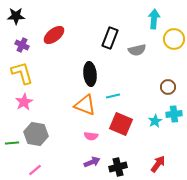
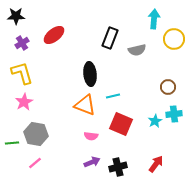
purple cross: moved 2 px up; rotated 32 degrees clockwise
red arrow: moved 2 px left
pink line: moved 7 px up
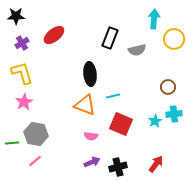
pink line: moved 2 px up
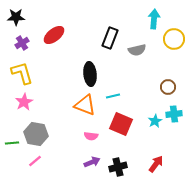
black star: moved 1 px down
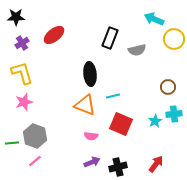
cyan arrow: rotated 72 degrees counterclockwise
pink star: rotated 12 degrees clockwise
gray hexagon: moved 1 px left, 2 px down; rotated 10 degrees clockwise
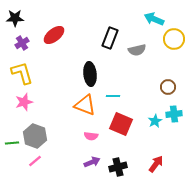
black star: moved 1 px left, 1 px down
cyan line: rotated 16 degrees clockwise
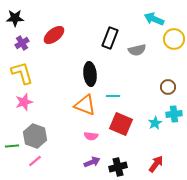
cyan star: moved 2 px down
green line: moved 3 px down
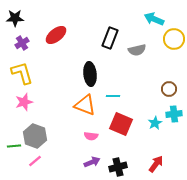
red ellipse: moved 2 px right
brown circle: moved 1 px right, 2 px down
green line: moved 2 px right
